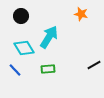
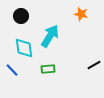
cyan arrow: moved 1 px right, 1 px up
cyan diamond: rotated 25 degrees clockwise
blue line: moved 3 px left
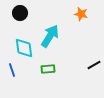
black circle: moved 1 px left, 3 px up
blue line: rotated 24 degrees clockwise
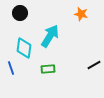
cyan diamond: rotated 15 degrees clockwise
blue line: moved 1 px left, 2 px up
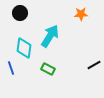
orange star: rotated 16 degrees counterclockwise
green rectangle: rotated 32 degrees clockwise
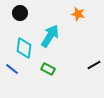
orange star: moved 3 px left; rotated 16 degrees clockwise
blue line: moved 1 px right, 1 px down; rotated 32 degrees counterclockwise
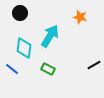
orange star: moved 2 px right, 3 px down
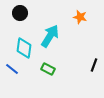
black line: rotated 40 degrees counterclockwise
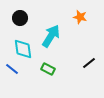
black circle: moved 5 px down
cyan arrow: moved 1 px right
cyan diamond: moved 1 px left, 1 px down; rotated 15 degrees counterclockwise
black line: moved 5 px left, 2 px up; rotated 32 degrees clockwise
